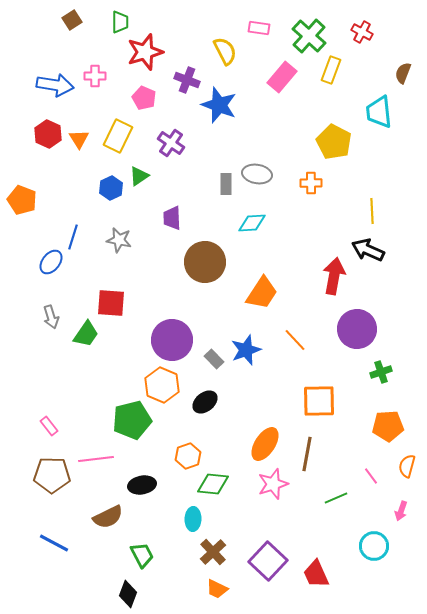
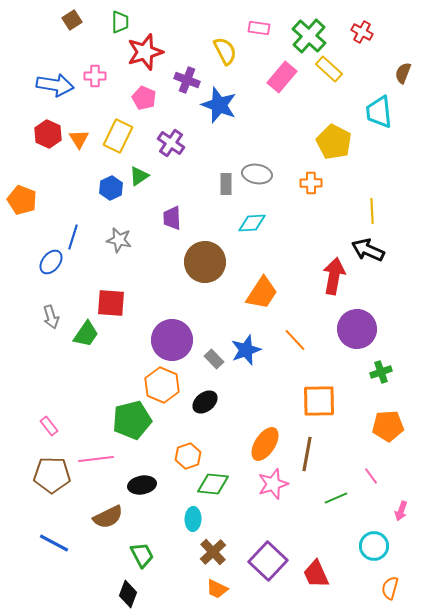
yellow rectangle at (331, 70): moved 2 px left, 1 px up; rotated 68 degrees counterclockwise
orange semicircle at (407, 466): moved 17 px left, 122 px down
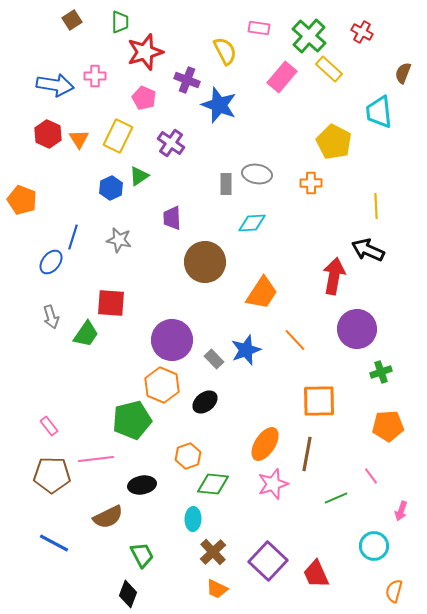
yellow line at (372, 211): moved 4 px right, 5 px up
orange semicircle at (390, 588): moved 4 px right, 3 px down
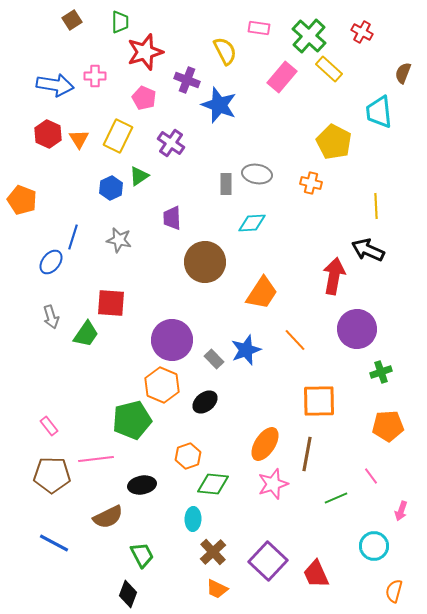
orange cross at (311, 183): rotated 15 degrees clockwise
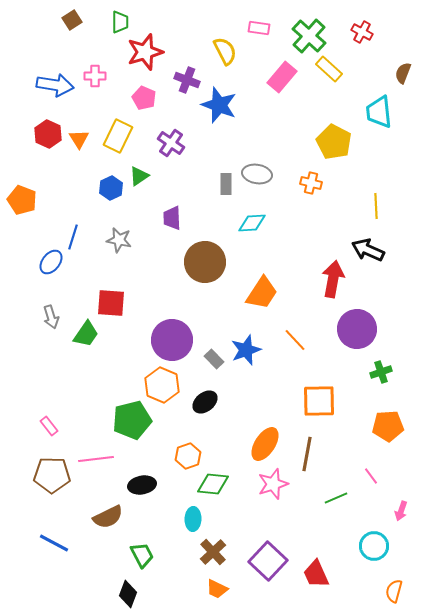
red arrow at (334, 276): moved 1 px left, 3 px down
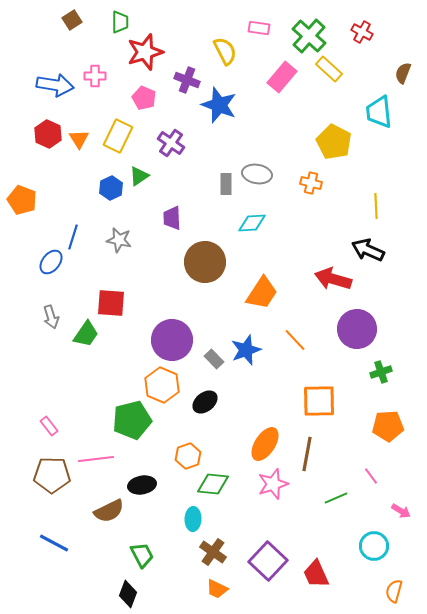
red arrow at (333, 279): rotated 84 degrees counterclockwise
pink arrow at (401, 511): rotated 78 degrees counterclockwise
brown semicircle at (108, 517): moved 1 px right, 6 px up
brown cross at (213, 552): rotated 12 degrees counterclockwise
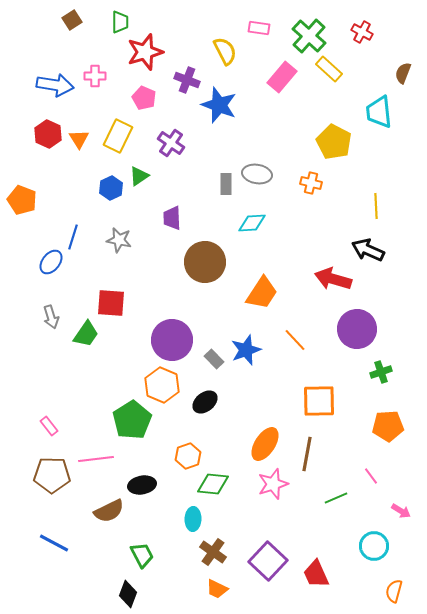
green pentagon at (132, 420): rotated 18 degrees counterclockwise
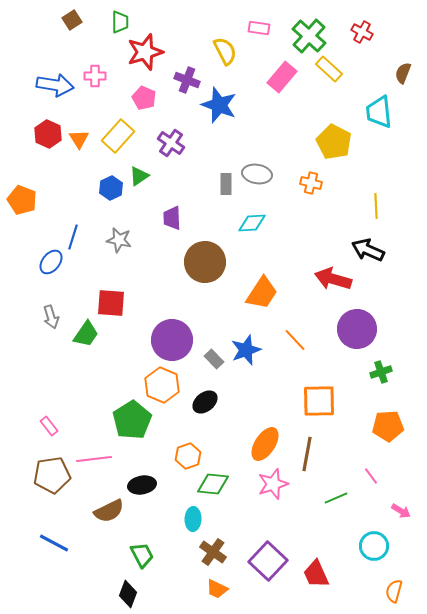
yellow rectangle at (118, 136): rotated 16 degrees clockwise
pink line at (96, 459): moved 2 px left
brown pentagon at (52, 475): rotated 9 degrees counterclockwise
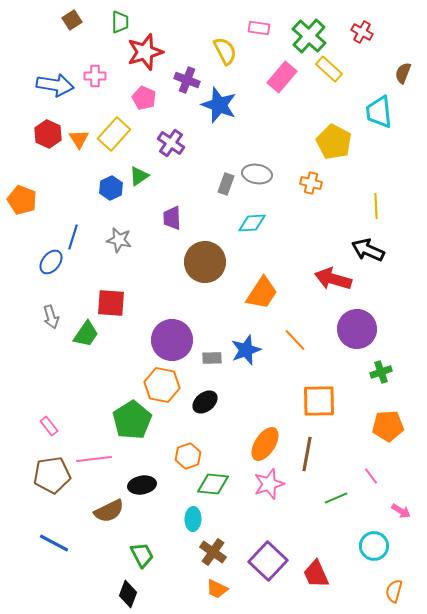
yellow rectangle at (118, 136): moved 4 px left, 2 px up
gray rectangle at (226, 184): rotated 20 degrees clockwise
gray rectangle at (214, 359): moved 2 px left, 1 px up; rotated 48 degrees counterclockwise
orange hexagon at (162, 385): rotated 12 degrees counterclockwise
pink star at (273, 484): moved 4 px left
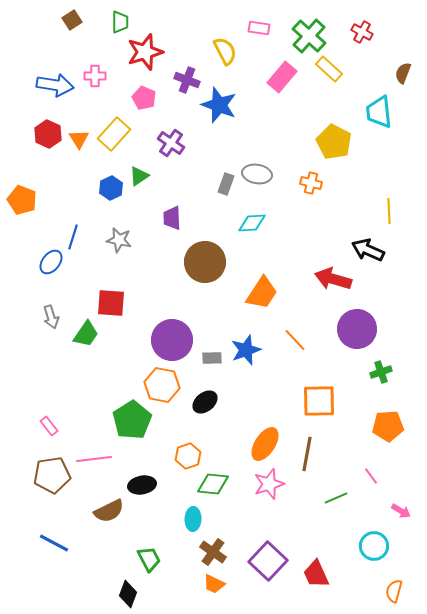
yellow line at (376, 206): moved 13 px right, 5 px down
green trapezoid at (142, 555): moved 7 px right, 4 px down
orange trapezoid at (217, 589): moved 3 px left, 5 px up
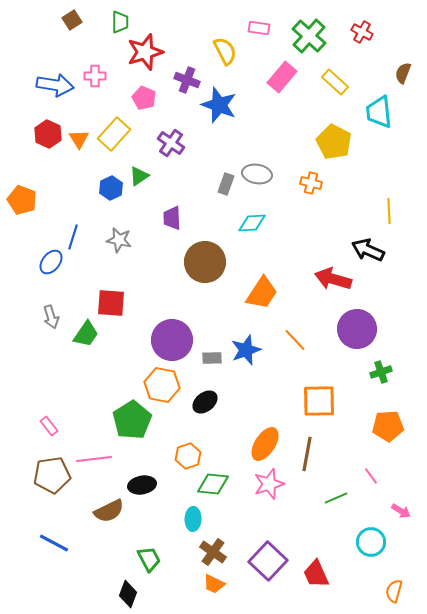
yellow rectangle at (329, 69): moved 6 px right, 13 px down
cyan circle at (374, 546): moved 3 px left, 4 px up
